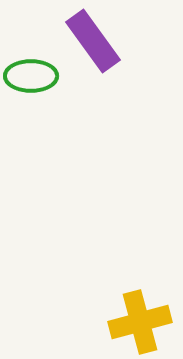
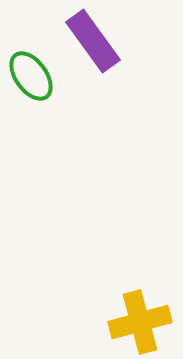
green ellipse: rotated 54 degrees clockwise
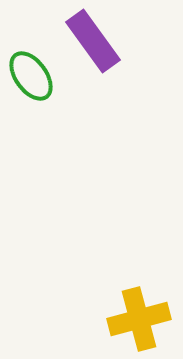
yellow cross: moved 1 px left, 3 px up
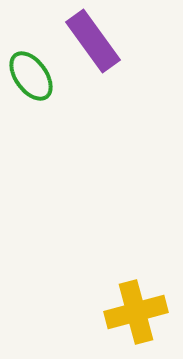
yellow cross: moved 3 px left, 7 px up
